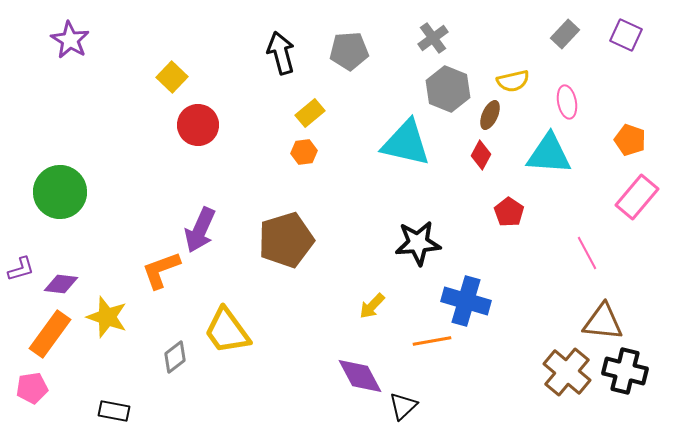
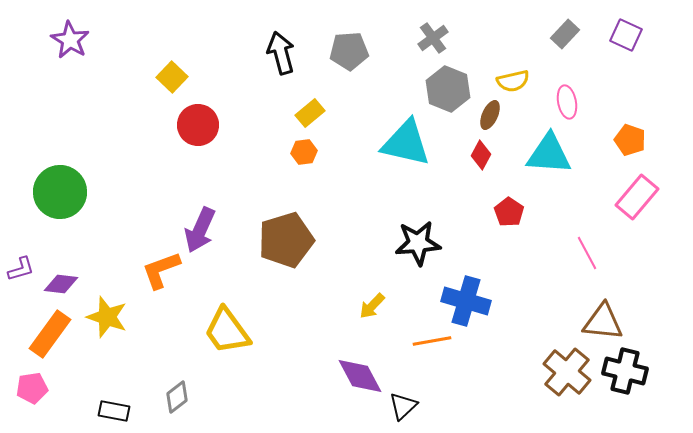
gray diamond at (175, 357): moved 2 px right, 40 px down
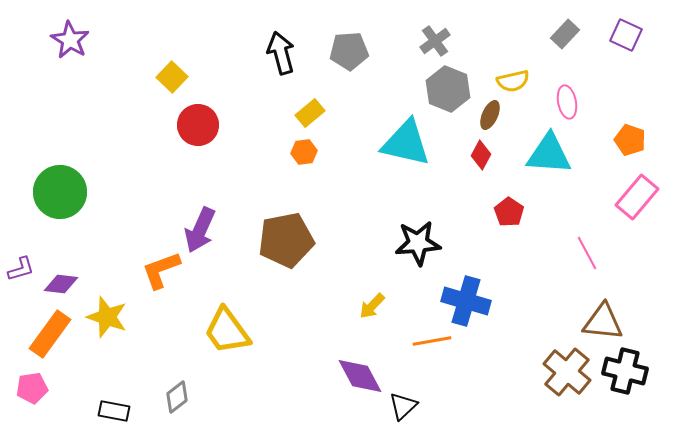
gray cross at (433, 38): moved 2 px right, 3 px down
brown pentagon at (286, 240): rotated 6 degrees clockwise
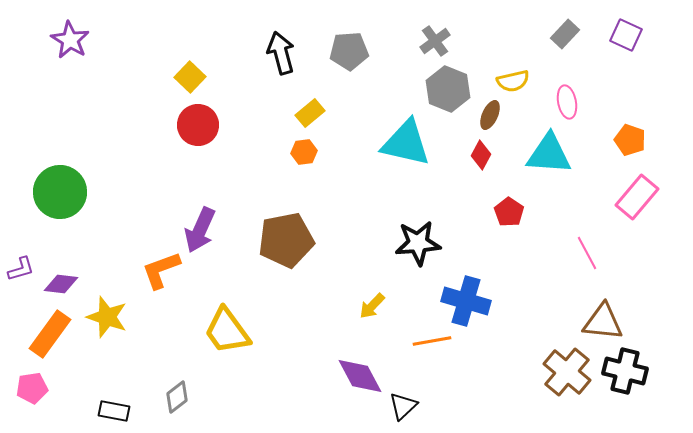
yellow square at (172, 77): moved 18 px right
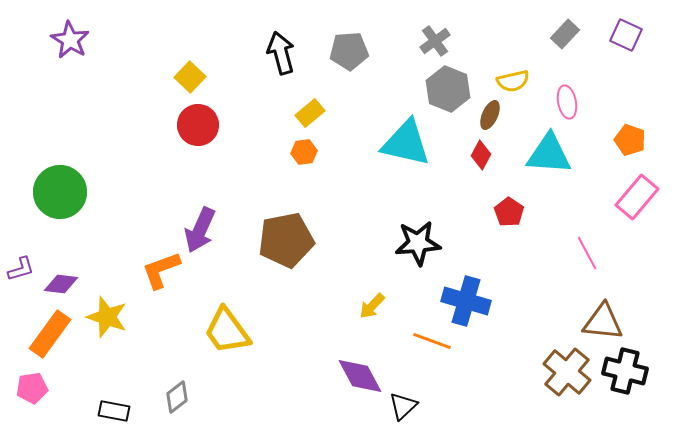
orange line at (432, 341): rotated 30 degrees clockwise
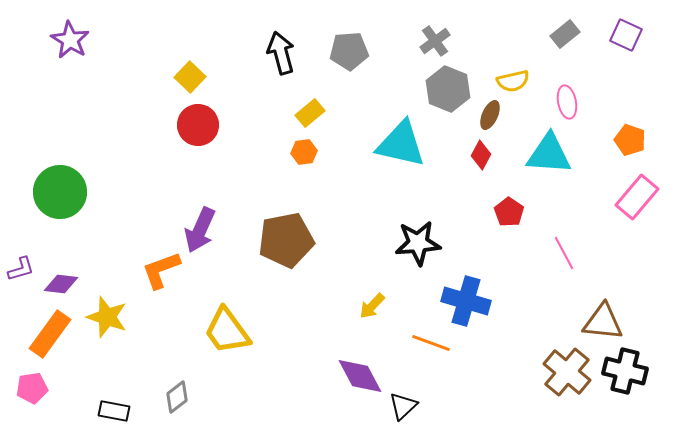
gray rectangle at (565, 34): rotated 8 degrees clockwise
cyan triangle at (406, 143): moved 5 px left, 1 px down
pink line at (587, 253): moved 23 px left
orange line at (432, 341): moved 1 px left, 2 px down
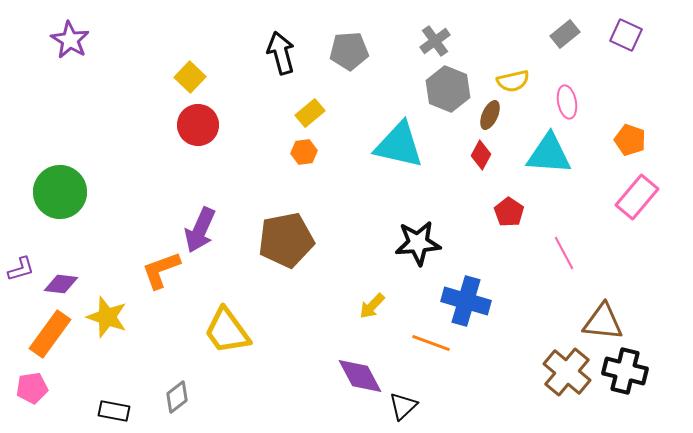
cyan triangle at (401, 144): moved 2 px left, 1 px down
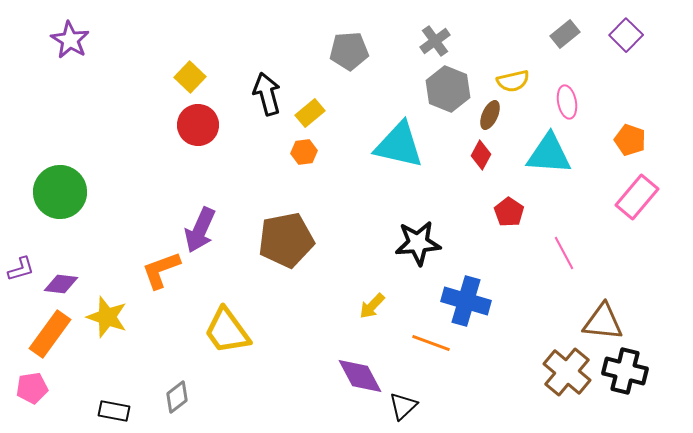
purple square at (626, 35): rotated 20 degrees clockwise
black arrow at (281, 53): moved 14 px left, 41 px down
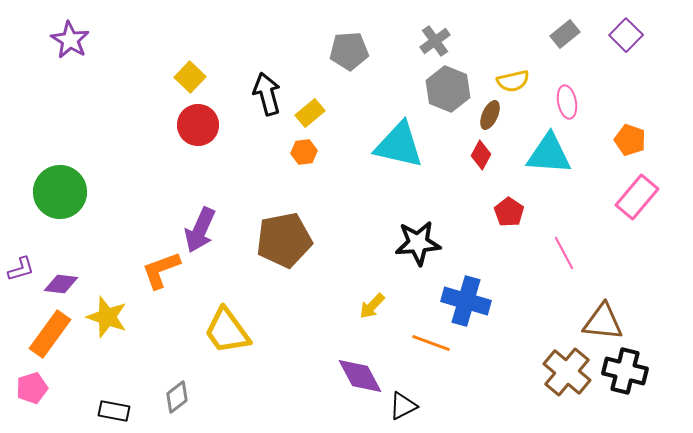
brown pentagon at (286, 240): moved 2 px left
pink pentagon at (32, 388): rotated 8 degrees counterclockwise
black triangle at (403, 406): rotated 16 degrees clockwise
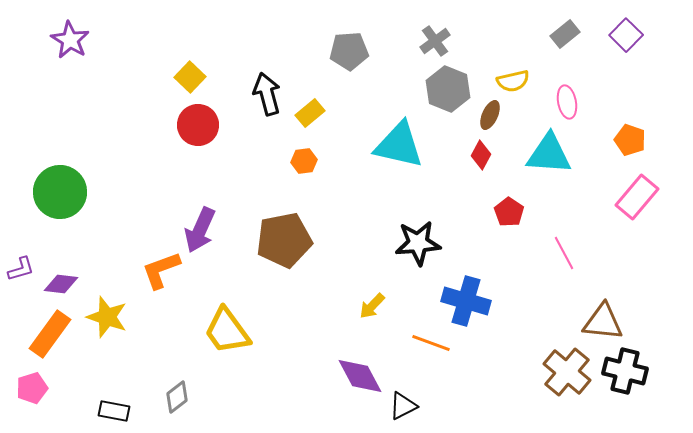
orange hexagon at (304, 152): moved 9 px down
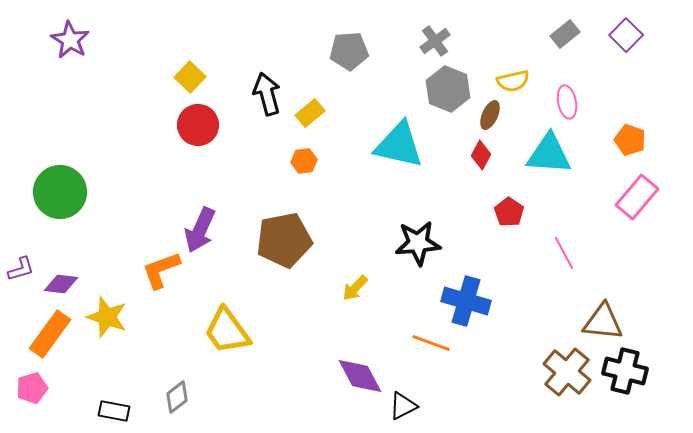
yellow arrow at (372, 306): moved 17 px left, 18 px up
